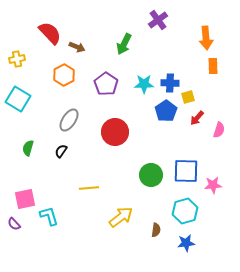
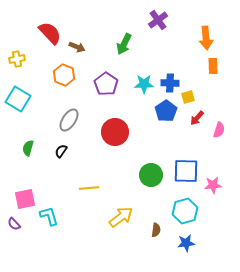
orange hexagon: rotated 10 degrees counterclockwise
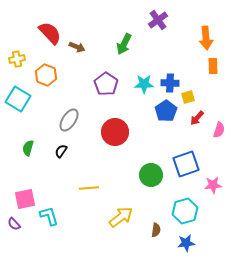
orange hexagon: moved 18 px left
blue square: moved 7 px up; rotated 20 degrees counterclockwise
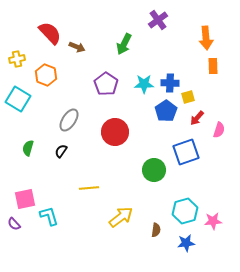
blue square: moved 12 px up
green circle: moved 3 px right, 5 px up
pink star: moved 36 px down
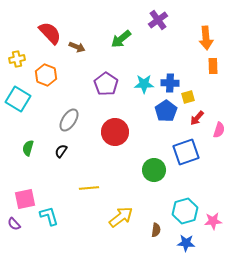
green arrow: moved 3 px left, 5 px up; rotated 25 degrees clockwise
blue star: rotated 12 degrees clockwise
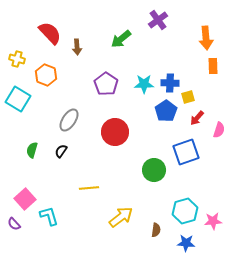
brown arrow: rotated 63 degrees clockwise
yellow cross: rotated 28 degrees clockwise
green semicircle: moved 4 px right, 2 px down
pink square: rotated 30 degrees counterclockwise
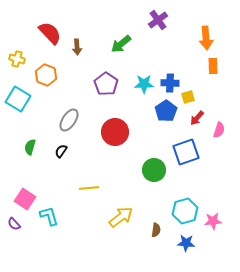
green arrow: moved 5 px down
green semicircle: moved 2 px left, 3 px up
pink square: rotated 15 degrees counterclockwise
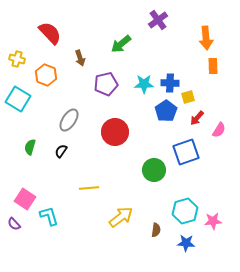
brown arrow: moved 3 px right, 11 px down; rotated 14 degrees counterclockwise
purple pentagon: rotated 25 degrees clockwise
pink semicircle: rotated 14 degrees clockwise
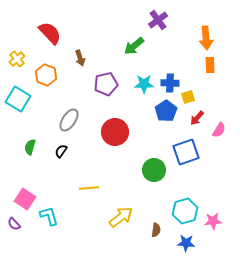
green arrow: moved 13 px right, 2 px down
yellow cross: rotated 35 degrees clockwise
orange rectangle: moved 3 px left, 1 px up
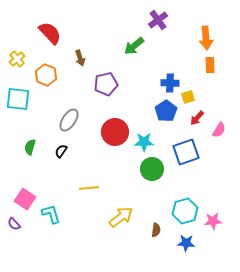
cyan star: moved 58 px down
cyan square: rotated 25 degrees counterclockwise
green circle: moved 2 px left, 1 px up
cyan L-shape: moved 2 px right, 2 px up
